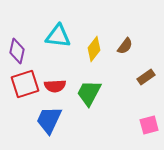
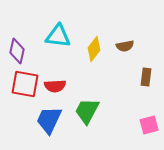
brown semicircle: rotated 42 degrees clockwise
brown rectangle: rotated 48 degrees counterclockwise
red square: rotated 28 degrees clockwise
green trapezoid: moved 2 px left, 18 px down
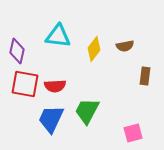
brown rectangle: moved 1 px left, 1 px up
blue trapezoid: moved 2 px right, 1 px up
pink square: moved 16 px left, 8 px down
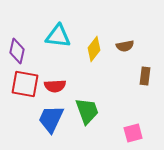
green trapezoid: rotated 132 degrees clockwise
